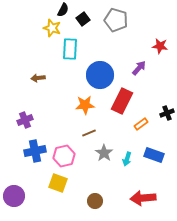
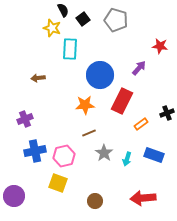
black semicircle: rotated 56 degrees counterclockwise
purple cross: moved 1 px up
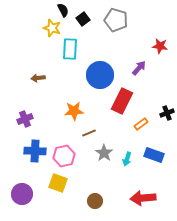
orange star: moved 11 px left, 6 px down
blue cross: rotated 15 degrees clockwise
purple circle: moved 8 px right, 2 px up
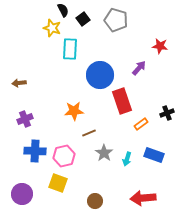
brown arrow: moved 19 px left, 5 px down
red rectangle: rotated 45 degrees counterclockwise
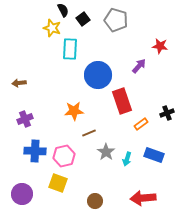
purple arrow: moved 2 px up
blue circle: moved 2 px left
gray star: moved 2 px right, 1 px up
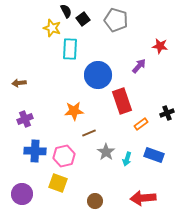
black semicircle: moved 3 px right, 1 px down
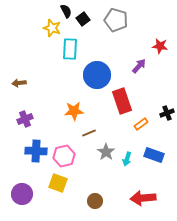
blue circle: moved 1 px left
blue cross: moved 1 px right
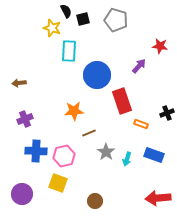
black square: rotated 24 degrees clockwise
cyan rectangle: moved 1 px left, 2 px down
orange rectangle: rotated 56 degrees clockwise
red arrow: moved 15 px right
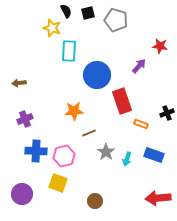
black square: moved 5 px right, 6 px up
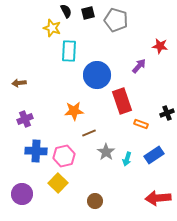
blue rectangle: rotated 54 degrees counterclockwise
yellow square: rotated 24 degrees clockwise
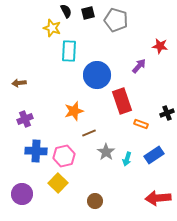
orange star: rotated 12 degrees counterclockwise
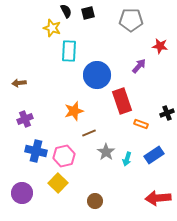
gray pentagon: moved 15 px right; rotated 15 degrees counterclockwise
blue cross: rotated 10 degrees clockwise
purple circle: moved 1 px up
